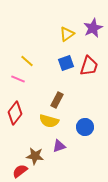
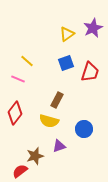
red trapezoid: moved 1 px right, 6 px down
blue circle: moved 1 px left, 2 px down
brown star: rotated 24 degrees counterclockwise
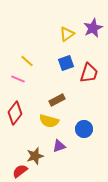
red trapezoid: moved 1 px left, 1 px down
brown rectangle: rotated 35 degrees clockwise
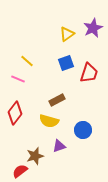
blue circle: moved 1 px left, 1 px down
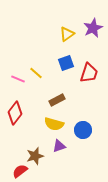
yellow line: moved 9 px right, 12 px down
yellow semicircle: moved 5 px right, 3 px down
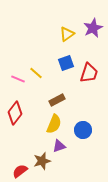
yellow semicircle: rotated 84 degrees counterclockwise
brown star: moved 7 px right, 5 px down
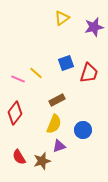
purple star: moved 1 px right, 1 px up; rotated 12 degrees clockwise
yellow triangle: moved 5 px left, 16 px up
red semicircle: moved 1 px left, 14 px up; rotated 84 degrees counterclockwise
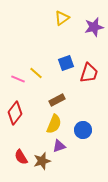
red semicircle: moved 2 px right
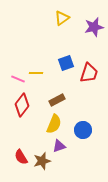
yellow line: rotated 40 degrees counterclockwise
red diamond: moved 7 px right, 8 px up
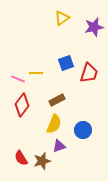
red semicircle: moved 1 px down
